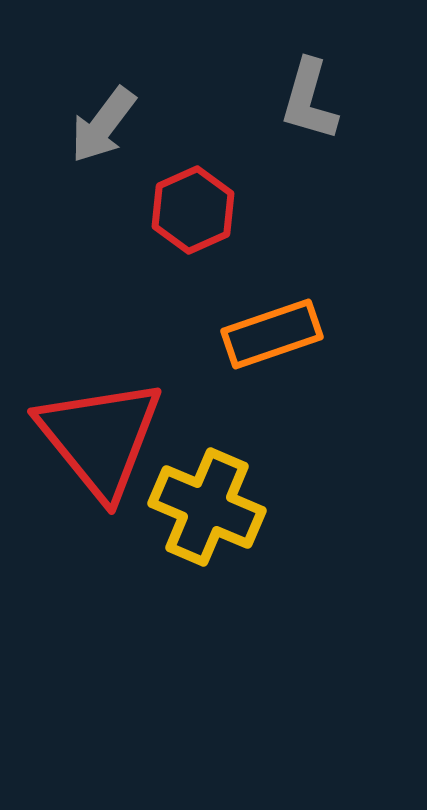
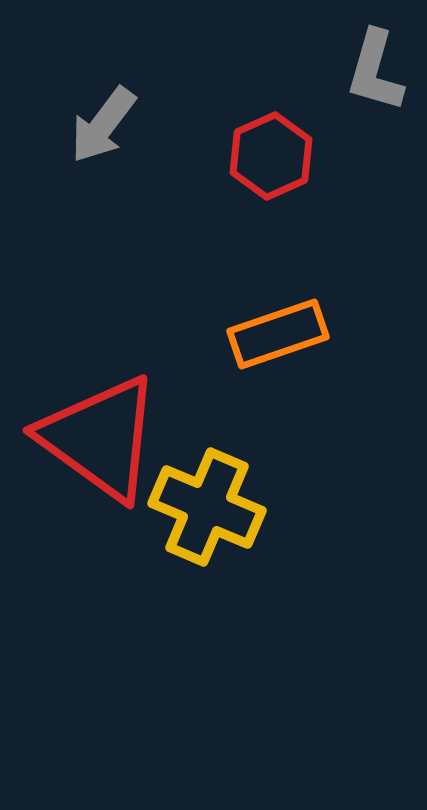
gray L-shape: moved 66 px right, 29 px up
red hexagon: moved 78 px right, 54 px up
orange rectangle: moved 6 px right
red triangle: rotated 15 degrees counterclockwise
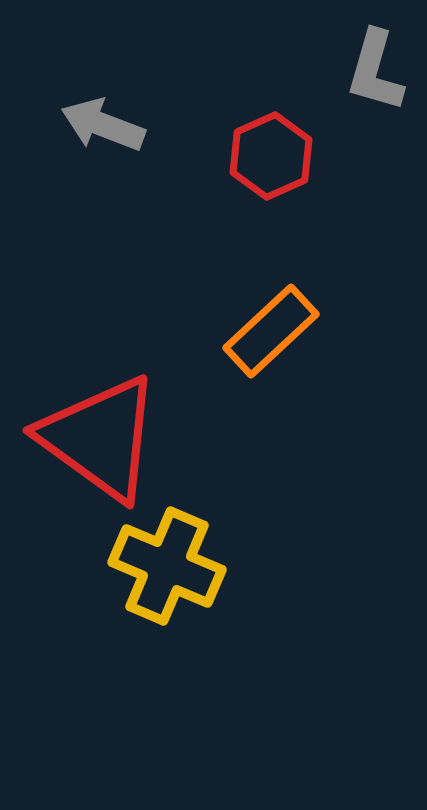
gray arrow: rotated 74 degrees clockwise
orange rectangle: moved 7 px left, 3 px up; rotated 24 degrees counterclockwise
yellow cross: moved 40 px left, 59 px down
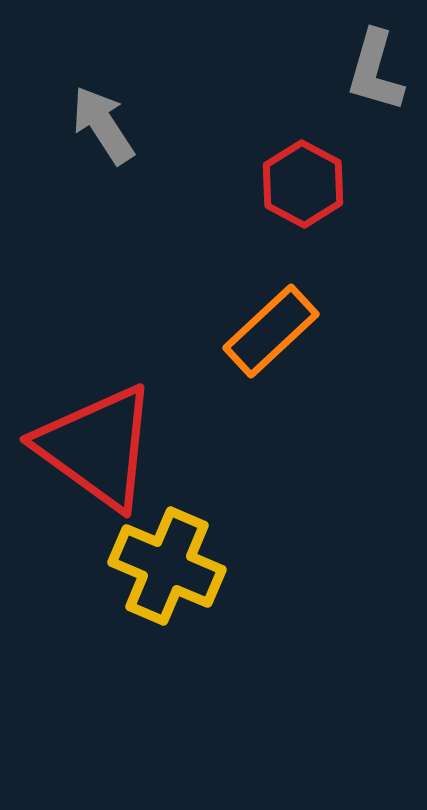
gray arrow: rotated 36 degrees clockwise
red hexagon: moved 32 px right, 28 px down; rotated 8 degrees counterclockwise
red triangle: moved 3 px left, 9 px down
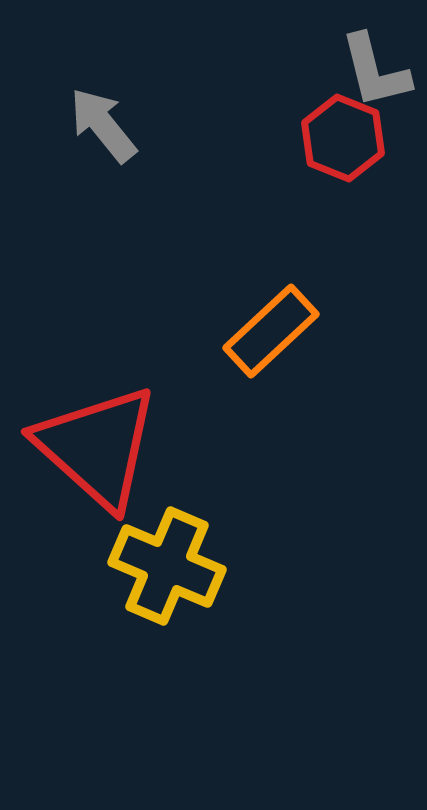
gray L-shape: rotated 30 degrees counterclockwise
gray arrow: rotated 6 degrees counterclockwise
red hexagon: moved 40 px right, 46 px up; rotated 6 degrees counterclockwise
red triangle: rotated 6 degrees clockwise
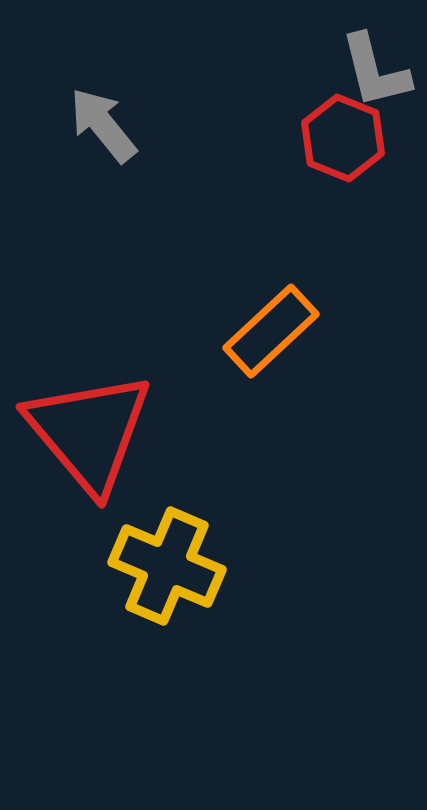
red triangle: moved 8 px left, 15 px up; rotated 8 degrees clockwise
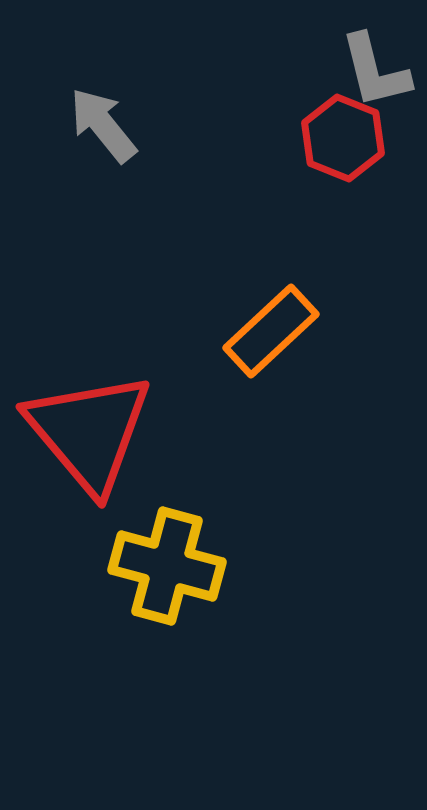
yellow cross: rotated 8 degrees counterclockwise
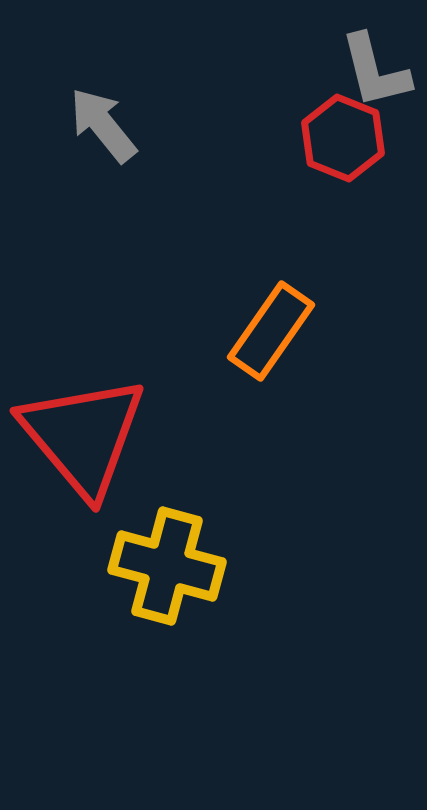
orange rectangle: rotated 12 degrees counterclockwise
red triangle: moved 6 px left, 4 px down
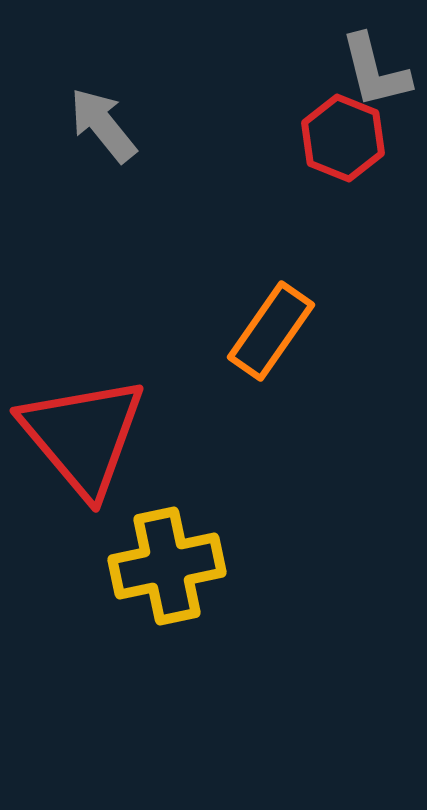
yellow cross: rotated 27 degrees counterclockwise
